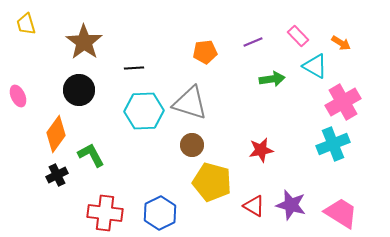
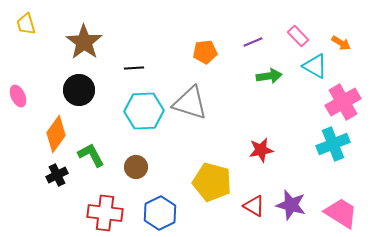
green arrow: moved 3 px left, 3 px up
brown circle: moved 56 px left, 22 px down
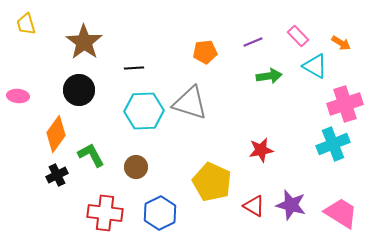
pink ellipse: rotated 60 degrees counterclockwise
pink cross: moved 2 px right, 2 px down; rotated 12 degrees clockwise
yellow pentagon: rotated 9 degrees clockwise
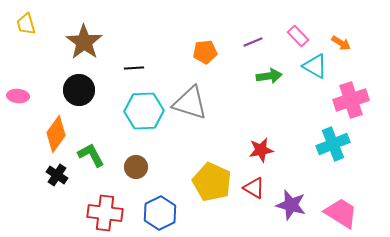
pink cross: moved 6 px right, 4 px up
black cross: rotated 30 degrees counterclockwise
red triangle: moved 18 px up
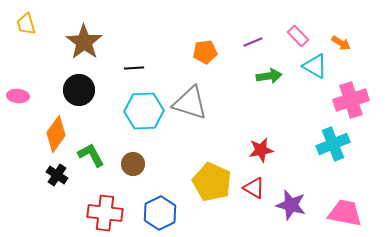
brown circle: moved 3 px left, 3 px up
pink trapezoid: moved 4 px right; rotated 21 degrees counterclockwise
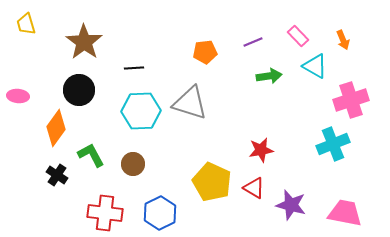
orange arrow: moved 2 px right, 3 px up; rotated 36 degrees clockwise
cyan hexagon: moved 3 px left
orange diamond: moved 6 px up
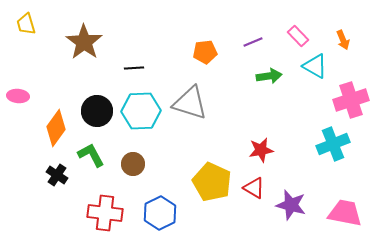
black circle: moved 18 px right, 21 px down
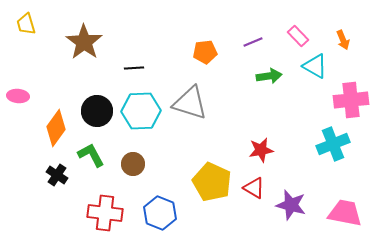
pink cross: rotated 12 degrees clockwise
blue hexagon: rotated 12 degrees counterclockwise
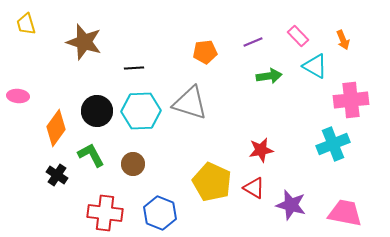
brown star: rotated 18 degrees counterclockwise
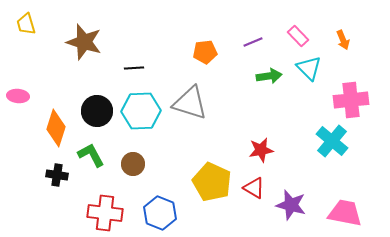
cyan triangle: moved 6 px left, 2 px down; rotated 16 degrees clockwise
orange diamond: rotated 18 degrees counterclockwise
cyan cross: moved 1 px left, 3 px up; rotated 28 degrees counterclockwise
black cross: rotated 25 degrees counterclockwise
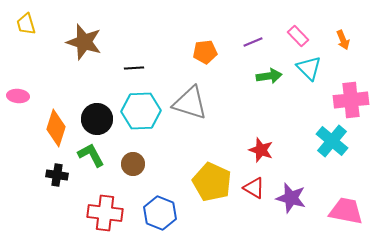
black circle: moved 8 px down
red star: rotated 30 degrees clockwise
purple star: moved 7 px up
pink trapezoid: moved 1 px right, 2 px up
